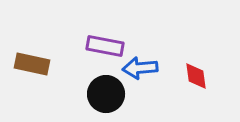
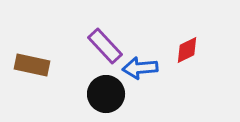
purple rectangle: rotated 36 degrees clockwise
brown rectangle: moved 1 px down
red diamond: moved 9 px left, 26 px up; rotated 72 degrees clockwise
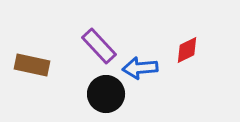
purple rectangle: moved 6 px left
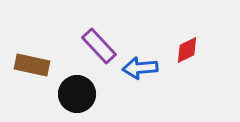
black circle: moved 29 px left
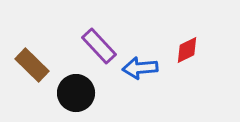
brown rectangle: rotated 32 degrees clockwise
black circle: moved 1 px left, 1 px up
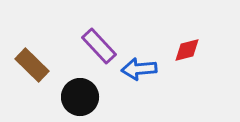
red diamond: rotated 12 degrees clockwise
blue arrow: moved 1 px left, 1 px down
black circle: moved 4 px right, 4 px down
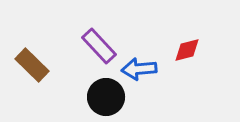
black circle: moved 26 px right
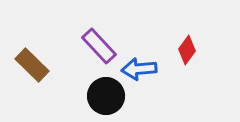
red diamond: rotated 40 degrees counterclockwise
black circle: moved 1 px up
